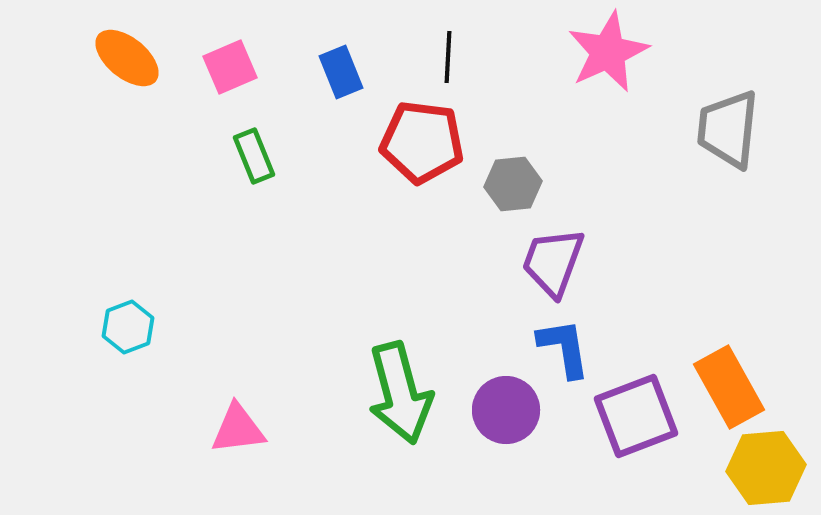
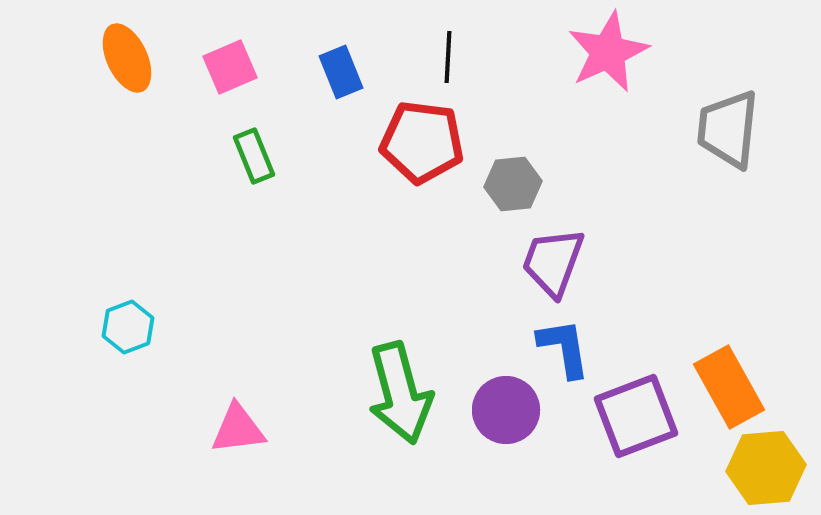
orange ellipse: rotated 26 degrees clockwise
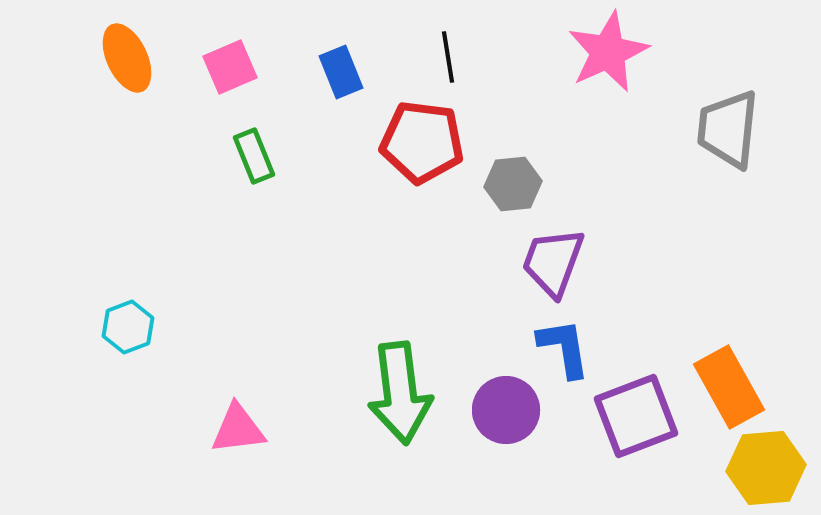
black line: rotated 12 degrees counterclockwise
green arrow: rotated 8 degrees clockwise
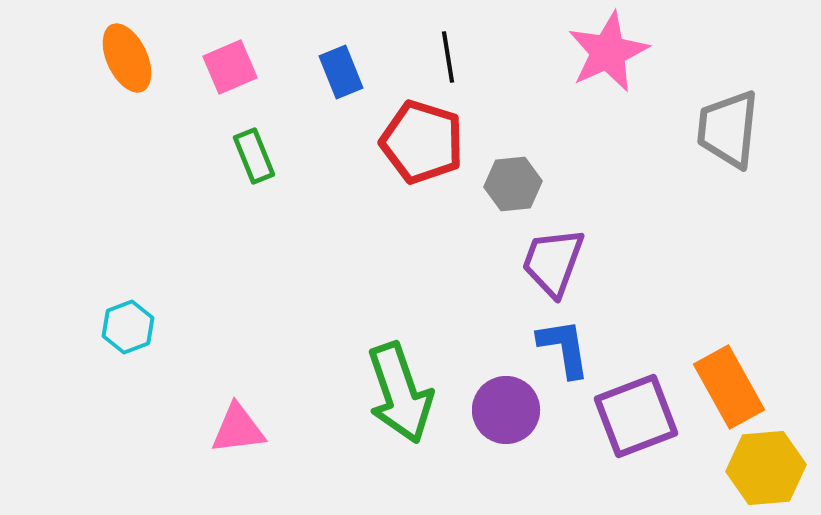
red pentagon: rotated 10 degrees clockwise
green arrow: rotated 12 degrees counterclockwise
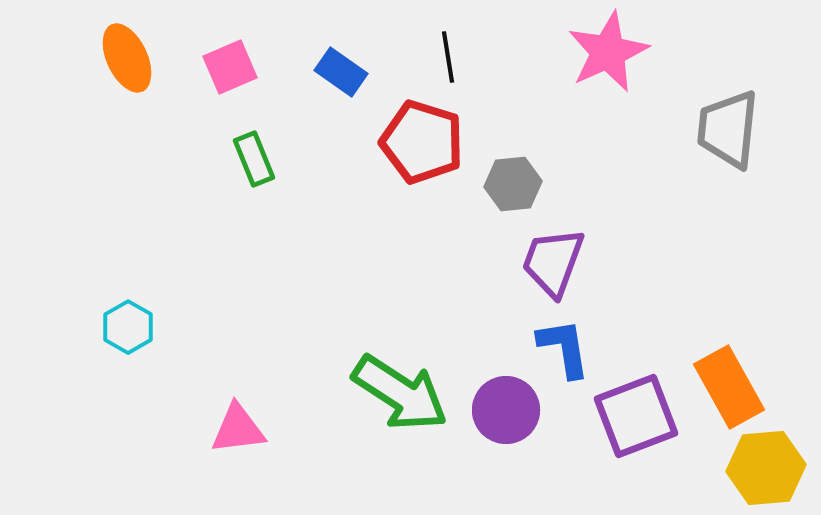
blue rectangle: rotated 33 degrees counterclockwise
green rectangle: moved 3 px down
cyan hexagon: rotated 9 degrees counterclockwise
green arrow: rotated 38 degrees counterclockwise
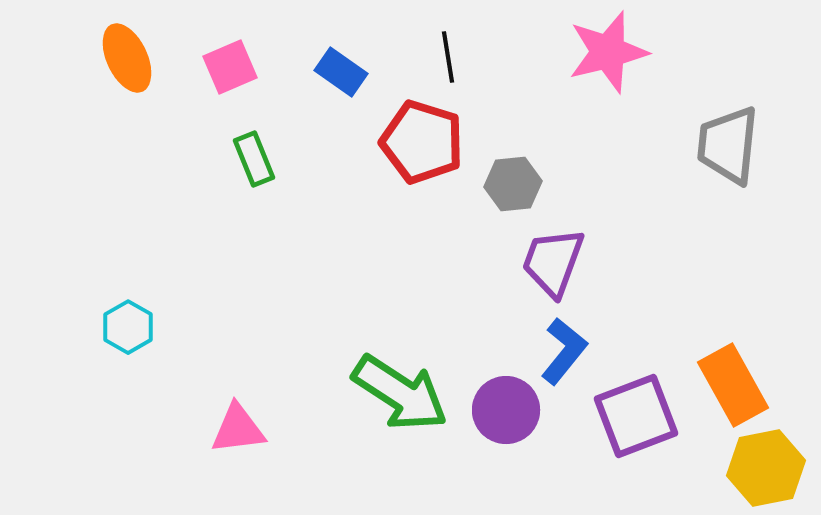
pink star: rotated 10 degrees clockwise
gray trapezoid: moved 16 px down
blue L-shape: moved 3 px down; rotated 48 degrees clockwise
orange rectangle: moved 4 px right, 2 px up
yellow hexagon: rotated 6 degrees counterclockwise
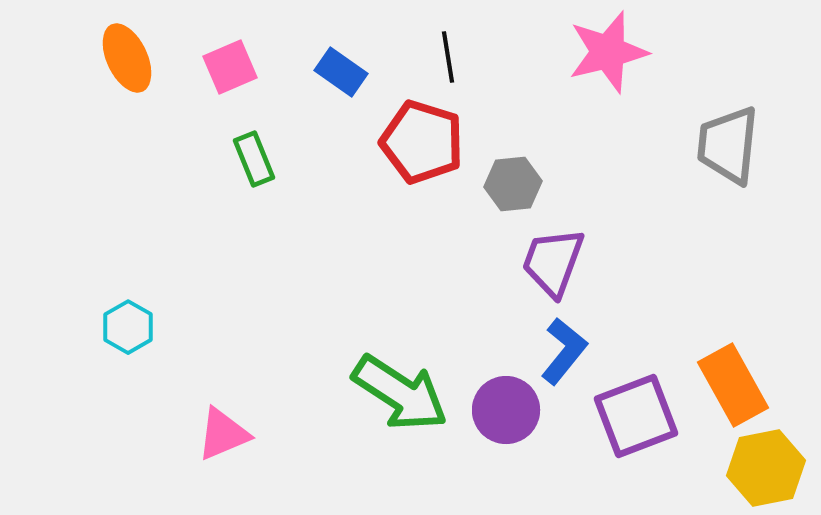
pink triangle: moved 15 px left, 5 px down; rotated 16 degrees counterclockwise
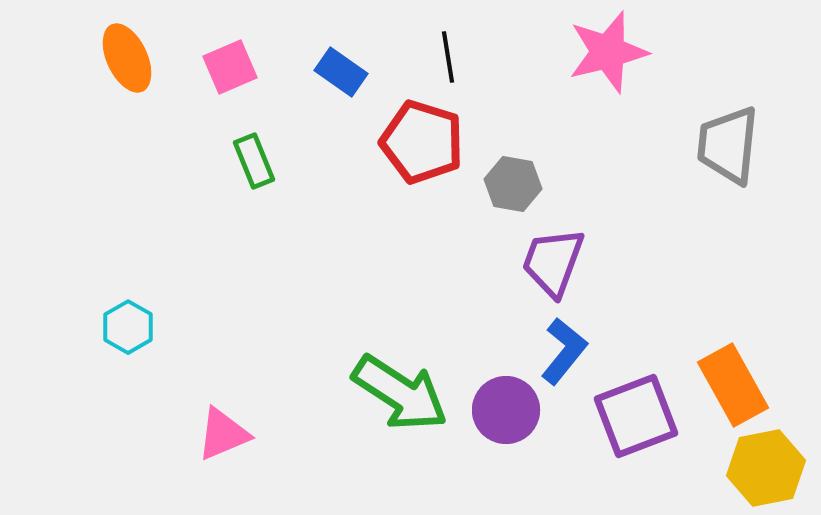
green rectangle: moved 2 px down
gray hexagon: rotated 16 degrees clockwise
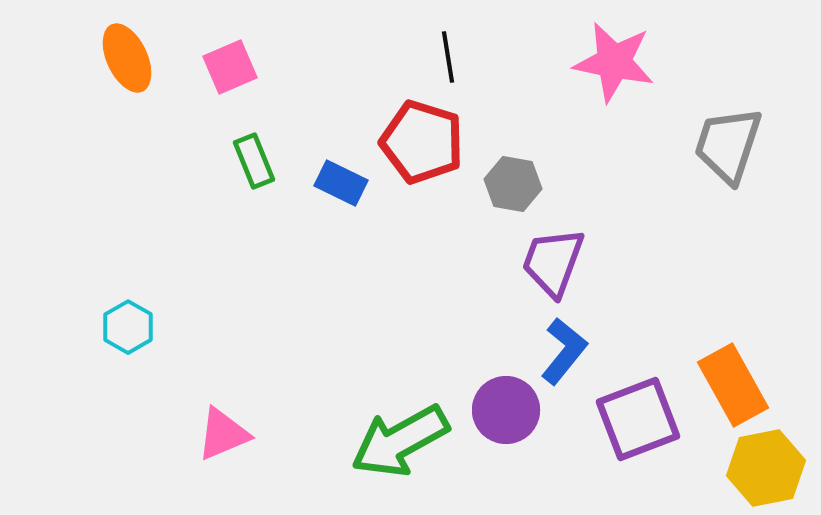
pink star: moved 6 px right, 10 px down; rotated 26 degrees clockwise
blue rectangle: moved 111 px down; rotated 9 degrees counterclockwise
gray trapezoid: rotated 12 degrees clockwise
green arrow: moved 48 px down; rotated 118 degrees clockwise
purple square: moved 2 px right, 3 px down
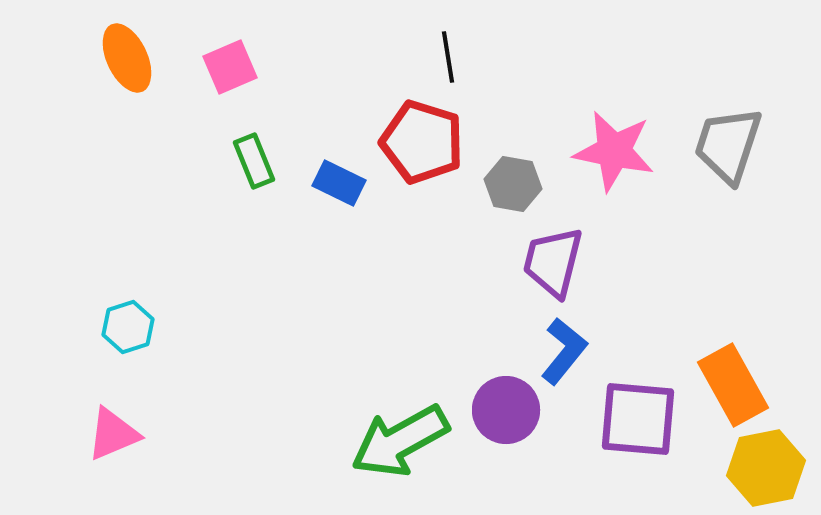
pink star: moved 89 px down
blue rectangle: moved 2 px left
purple trapezoid: rotated 6 degrees counterclockwise
cyan hexagon: rotated 12 degrees clockwise
purple square: rotated 26 degrees clockwise
pink triangle: moved 110 px left
